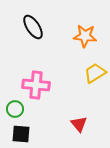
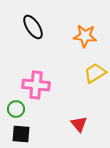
green circle: moved 1 px right
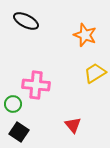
black ellipse: moved 7 px left, 6 px up; rotated 30 degrees counterclockwise
orange star: moved 1 px up; rotated 15 degrees clockwise
green circle: moved 3 px left, 5 px up
red triangle: moved 6 px left, 1 px down
black square: moved 2 px left, 2 px up; rotated 30 degrees clockwise
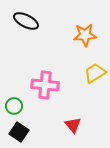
orange star: rotated 25 degrees counterclockwise
pink cross: moved 9 px right
green circle: moved 1 px right, 2 px down
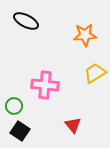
black square: moved 1 px right, 1 px up
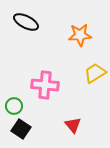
black ellipse: moved 1 px down
orange star: moved 5 px left
black square: moved 1 px right, 2 px up
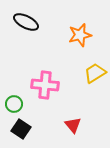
orange star: rotated 10 degrees counterclockwise
green circle: moved 2 px up
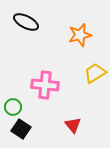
green circle: moved 1 px left, 3 px down
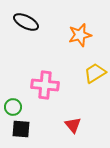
black square: rotated 30 degrees counterclockwise
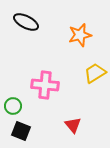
green circle: moved 1 px up
black square: moved 2 px down; rotated 18 degrees clockwise
